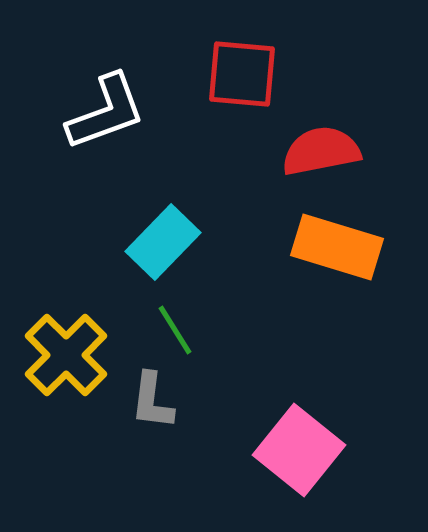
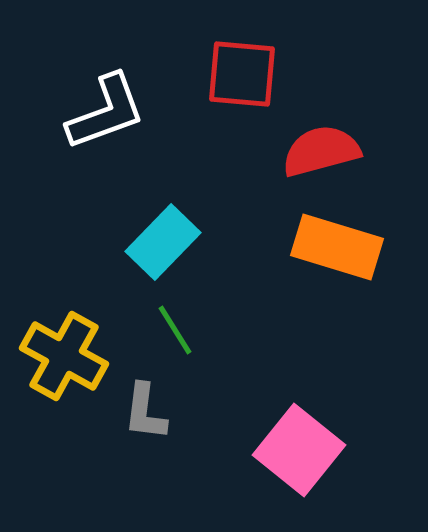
red semicircle: rotated 4 degrees counterclockwise
yellow cross: moved 2 px left, 1 px down; rotated 16 degrees counterclockwise
gray L-shape: moved 7 px left, 11 px down
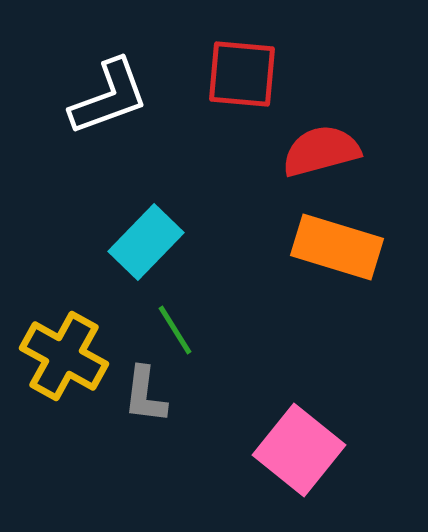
white L-shape: moved 3 px right, 15 px up
cyan rectangle: moved 17 px left
gray L-shape: moved 17 px up
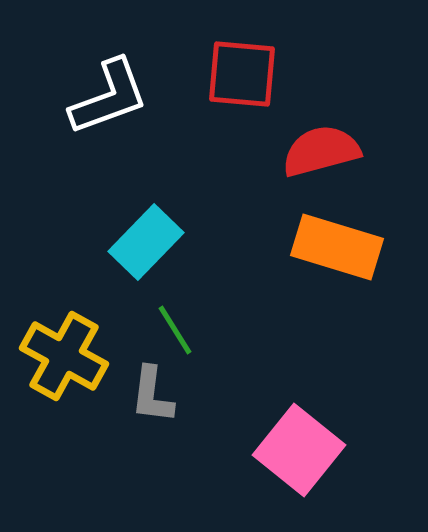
gray L-shape: moved 7 px right
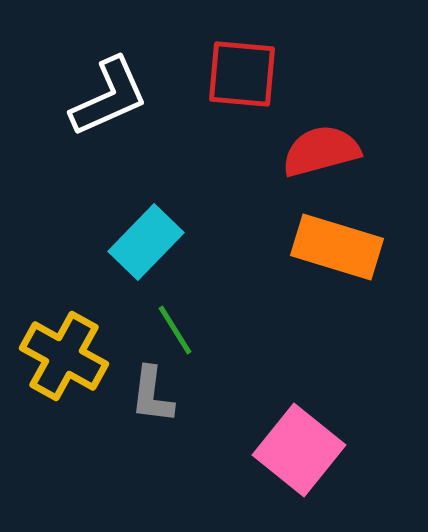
white L-shape: rotated 4 degrees counterclockwise
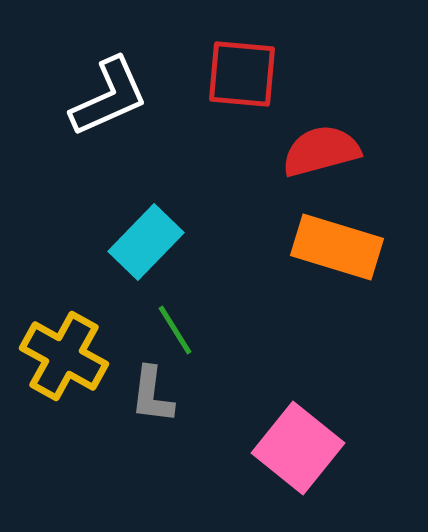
pink square: moved 1 px left, 2 px up
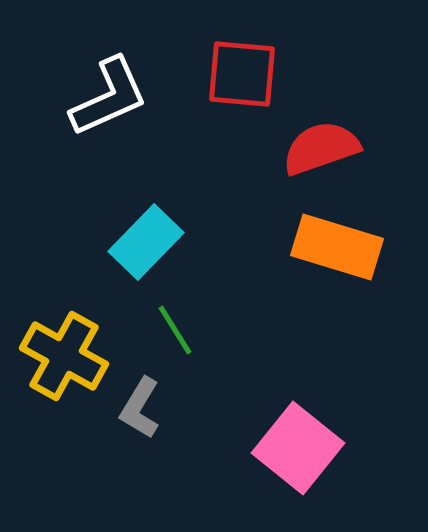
red semicircle: moved 3 px up; rotated 4 degrees counterclockwise
gray L-shape: moved 12 px left, 13 px down; rotated 24 degrees clockwise
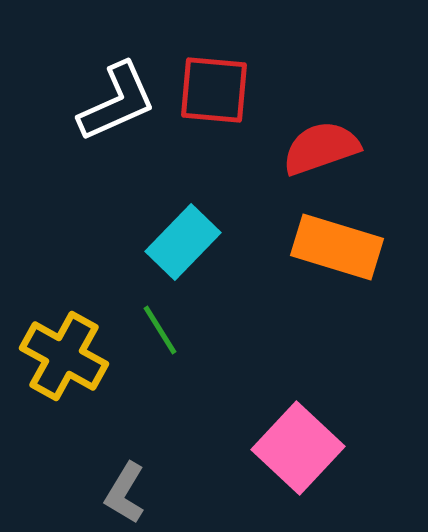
red square: moved 28 px left, 16 px down
white L-shape: moved 8 px right, 5 px down
cyan rectangle: moved 37 px right
green line: moved 15 px left
gray L-shape: moved 15 px left, 85 px down
pink square: rotated 4 degrees clockwise
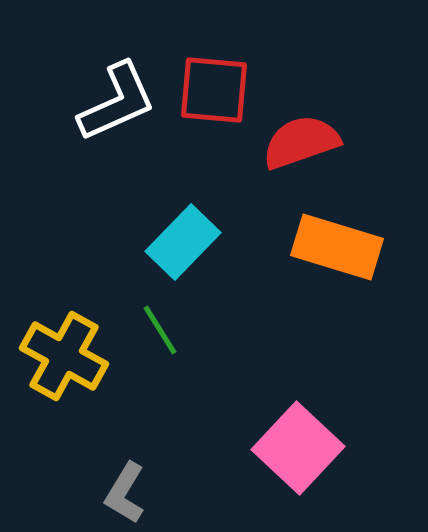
red semicircle: moved 20 px left, 6 px up
